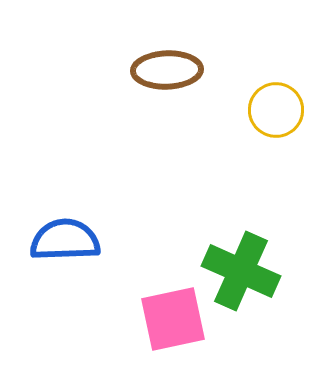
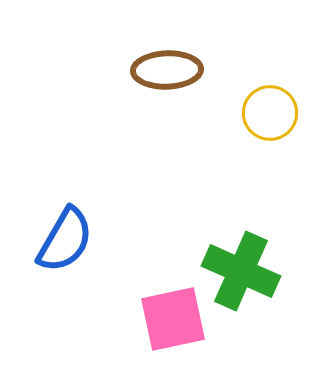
yellow circle: moved 6 px left, 3 px down
blue semicircle: rotated 122 degrees clockwise
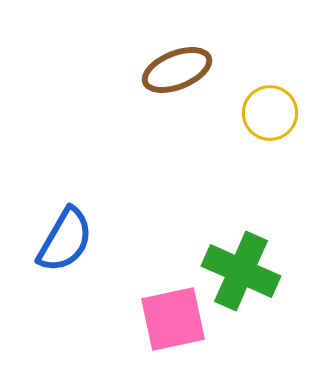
brown ellipse: moved 10 px right; rotated 20 degrees counterclockwise
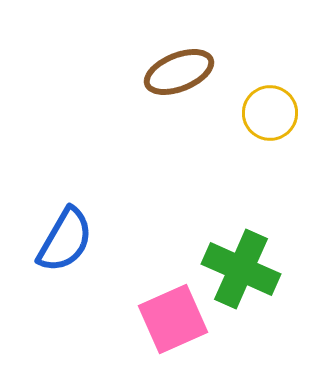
brown ellipse: moved 2 px right, 2 px down
green cross: moved 2 px up
pink square: rotated 12 degrees counterclockwise
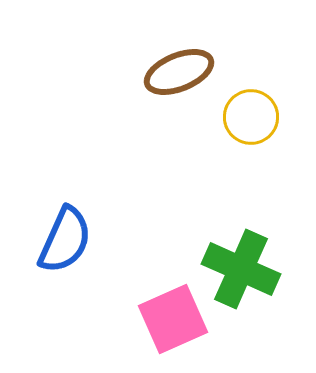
yellow circle: moved 19 px left, 4 px down
blue semicircle: rotated 6 degrees counterclockwise
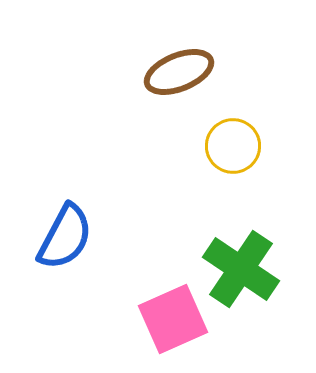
yellow circle: moved 18 px left, 29 px down
blue semicircle: moved 3 px up; rotated 4 degrees clockwise
green cross: rotated 10 degrees clockwise
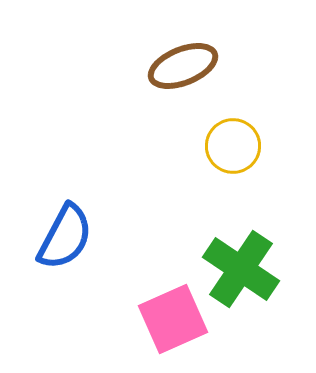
brown ellipse: moved 4 px right, 6 px up
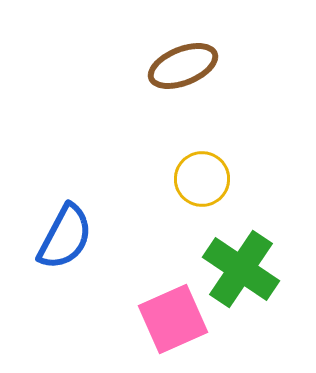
yellow circle: moved 31 px left, 33 px down
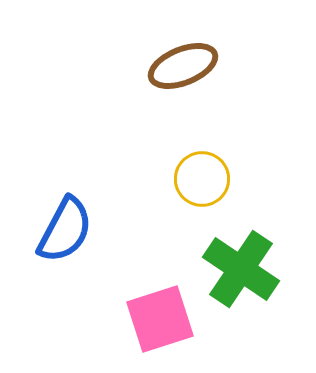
blue semicircle: moved 7 px up
pink square: moved 13 px left; rotated 6 degrees clockwise
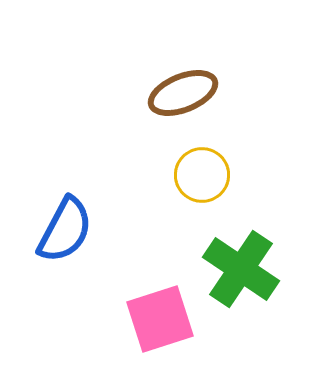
brown ellipse: moved 27 px down
yellow circle: moved 4 px up
